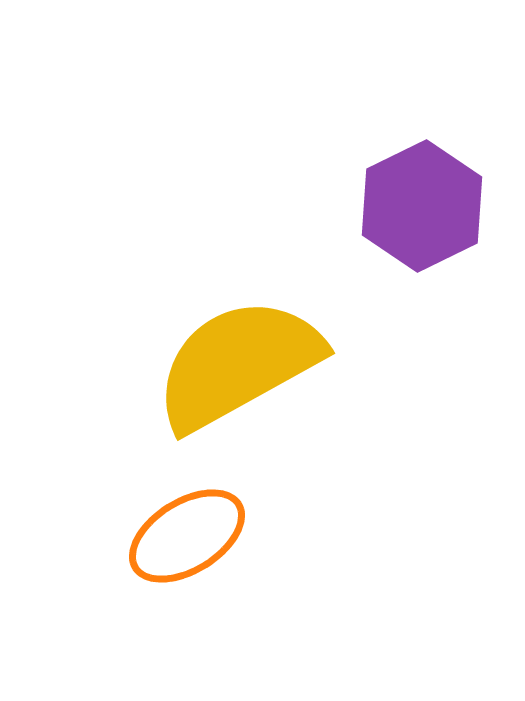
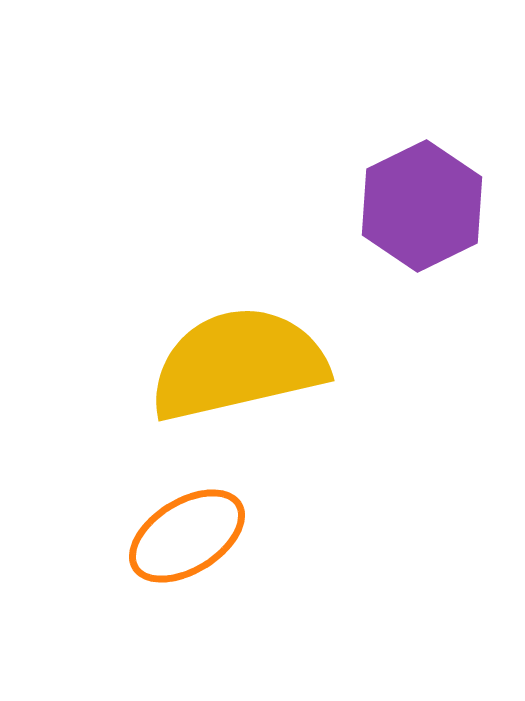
yellow semicircle: rotated 16 degrees clockwise
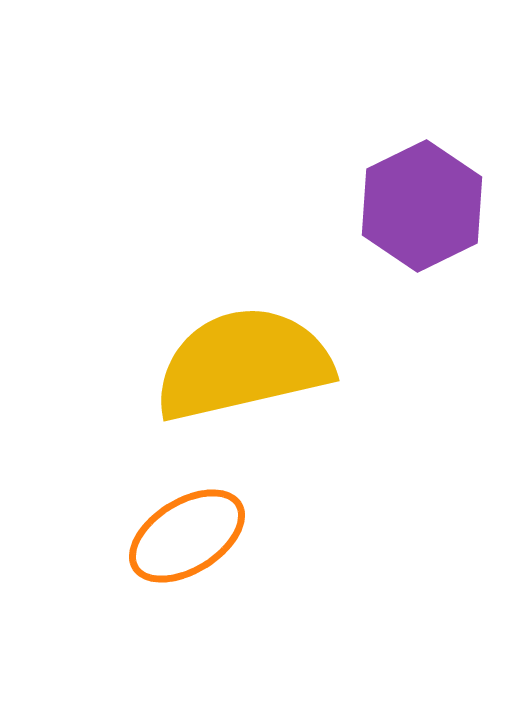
yellow semicircle: moved 5 px right
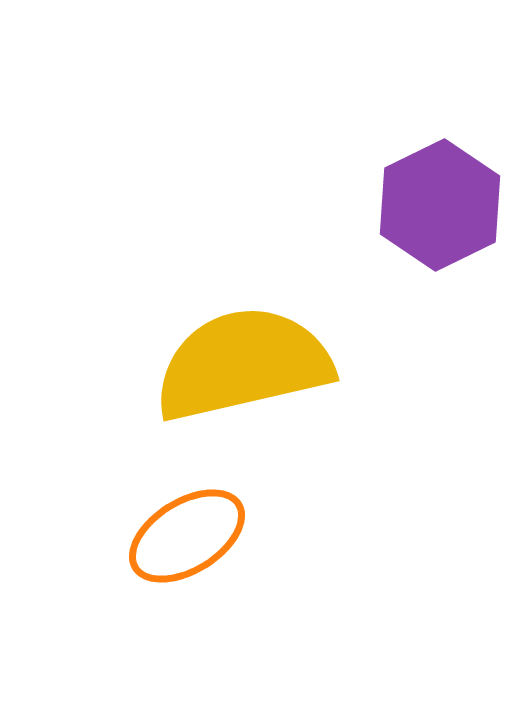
purple hexagon: moved 18 px right, 1 px up
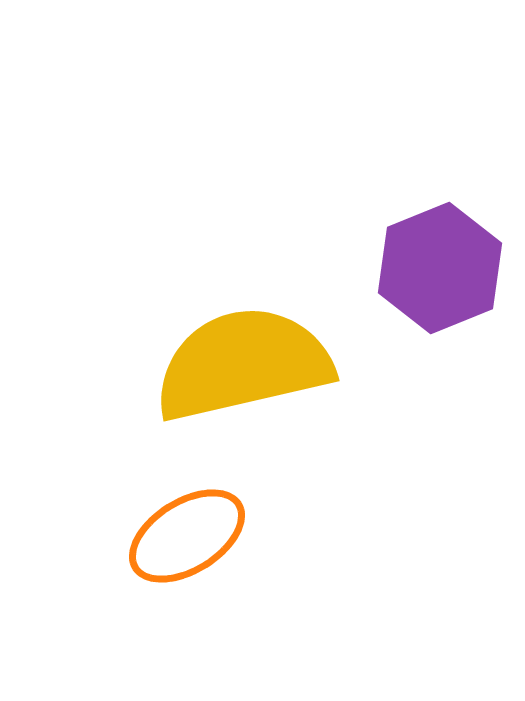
purple hexagon: moved 63 px down; rotated 4 degrees clockwise
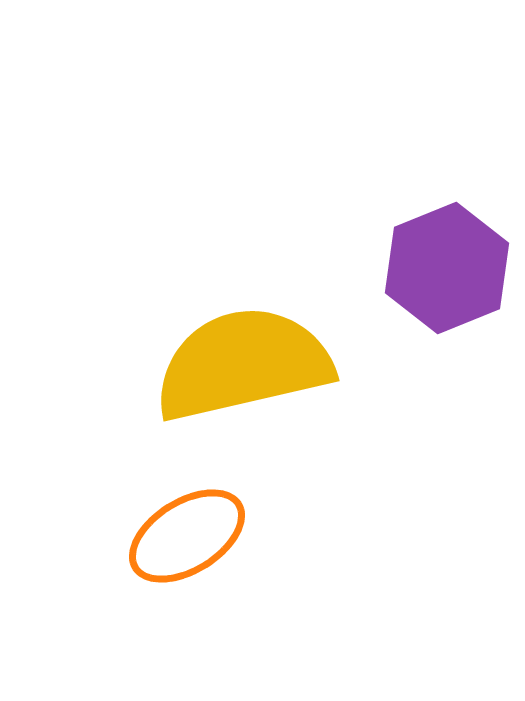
purple hexagon: moved 7 px right
